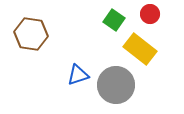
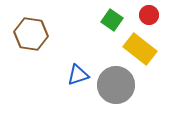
red circle: moved 1 px left, 1 px down
green square: moved 2 px left
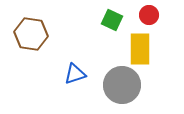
green square: rotated 10 degrees counterclockwise
yellow rectangle: rotated 52 degrees clockwise
blue triangle: moved 3 px left, 1 px up
gray circle: moved 6 px right
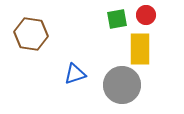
red circle: moved 3 px left
green square: moved 5 px right, 1 px up; rotated 35 degrees counterclockwise
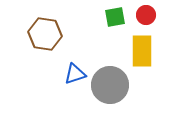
green square: moved 2 px left, 2 px up
brown hexagon: moved 14 px right
yellow rectangle: moved 2 px right, 2 px down
gray circle: moved 12 px left
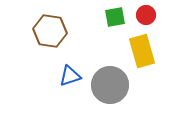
brown hexagon: moved 5 px right, 3 px up
yellow rectangle: rotated 16 degrees counterclockwise
blue triangle: moved 5 px left, 2 px down
